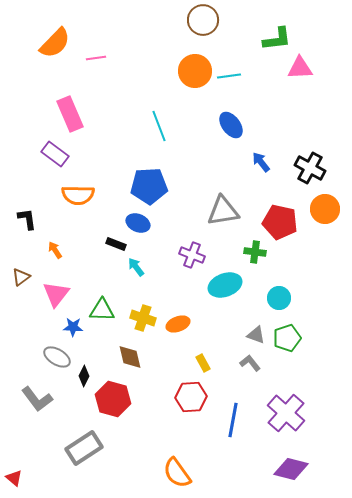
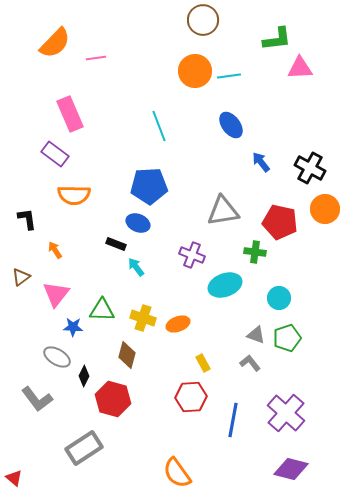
orange semicircle at (78, 195): moved 4 px left
brown diamond at (130, 357): moved 3 px left, 2 px up; rotated 28 degrees clockwise
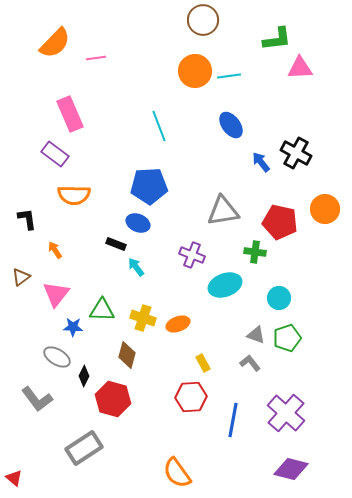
black cross at (310, 168): moved 14 px left, 15 px up
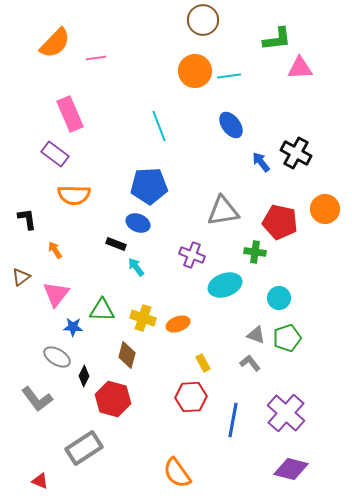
red triangle at (14, 478): moved 26 px right, 3 px down; rotated 18 degrees counterclockwise
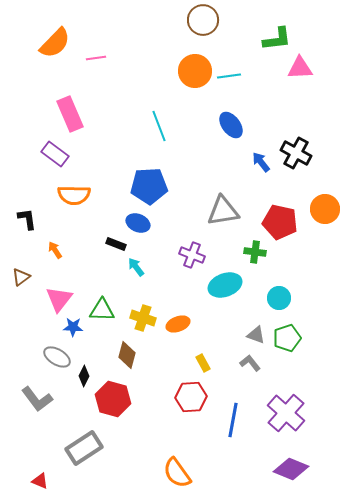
pink triangle at (56, 294): moved 3 px right, 5 px down
purple diamond at (291, 469): rotated 8 degrees clockwise
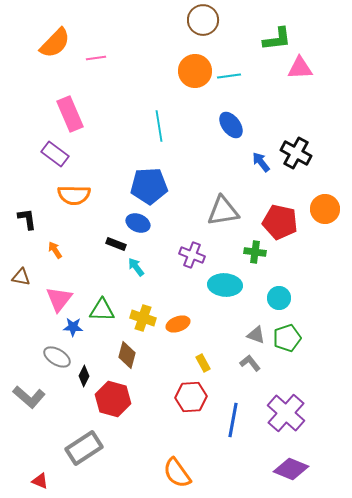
cyan line at (159, 126): rotated 12 degrees clockwise
brown triangle at (21, 277): rotated 48 degrees clockwise
cyan ellipse at (225, 285): rotated 24 degrees clockwise
gray L-shape at (37, 399): moved 8 px left, 2 px up; rotated 12 degrees counterclockwise
